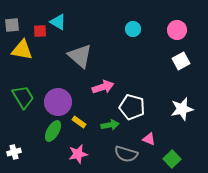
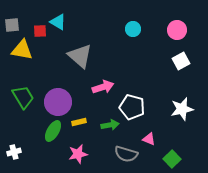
yellow rectangle: rotated 48 degrees counterclockwise
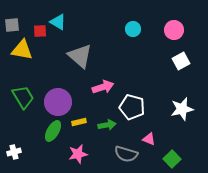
pink circle: moved 3 px left
green arrow: moved 3 px left
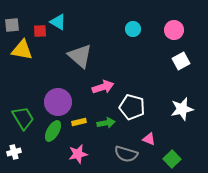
green trapezoid: moved 21 px down
green arrow: moved 1 px left, 2 px up
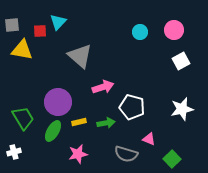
cyan triangle: rotated 42 degrees clockwise
cyan circle: moved 7 px right, 3 px down
